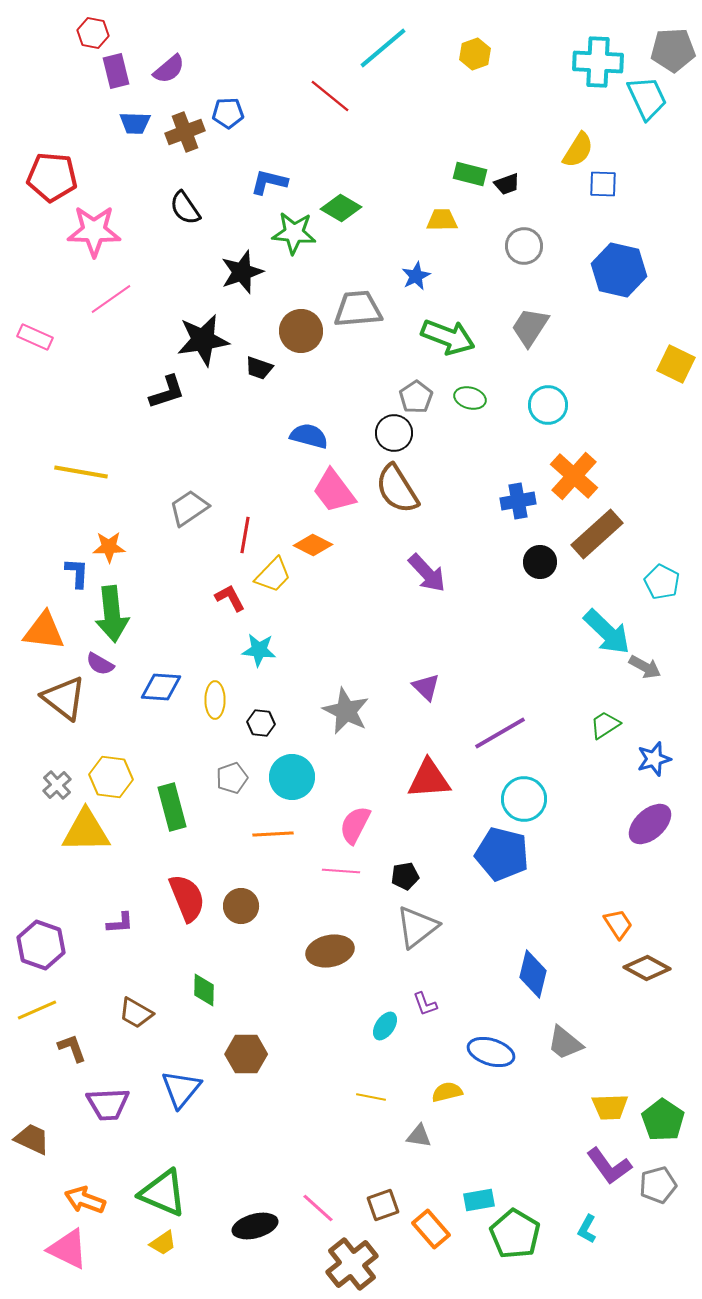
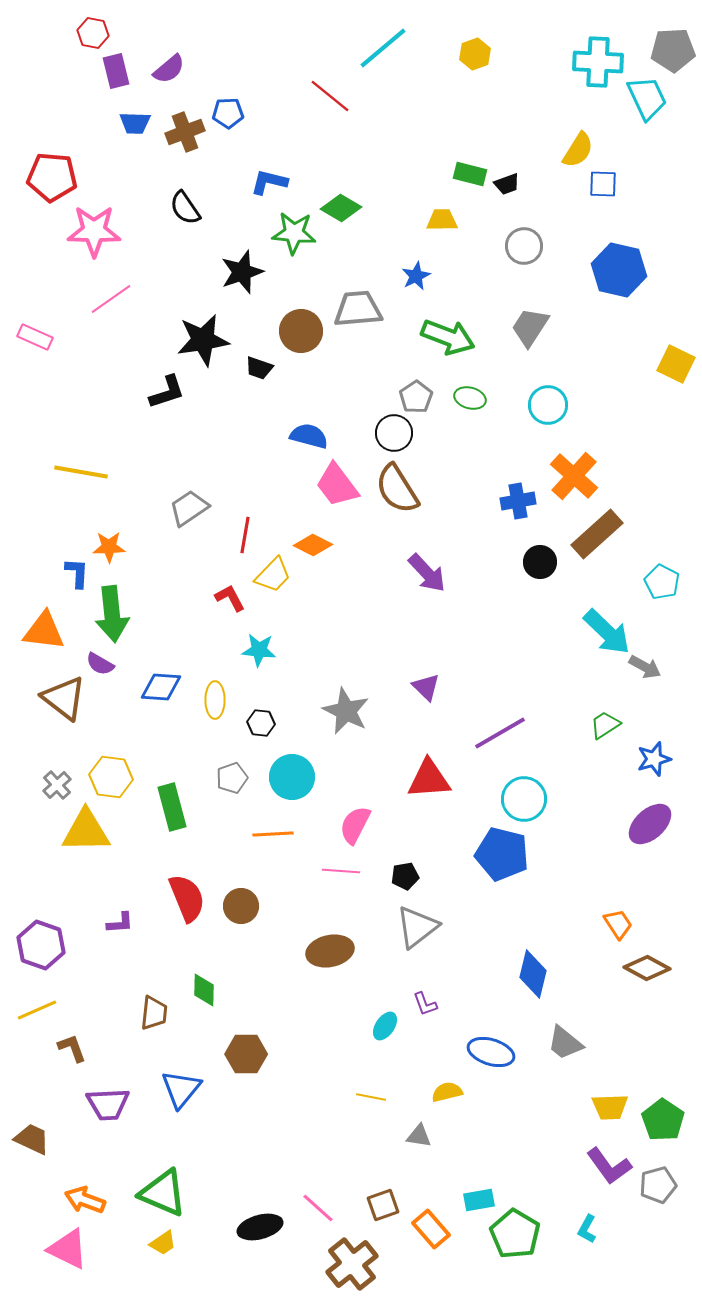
pink trapezoid at (334, 491): moved 3 px right, 6 px up
brown trapezoid at (136, 1013): moved 18 px right; rotated 114 degrees counterclockwise
black ellipse at (255, 1226): moved 5 px right, 1 px down
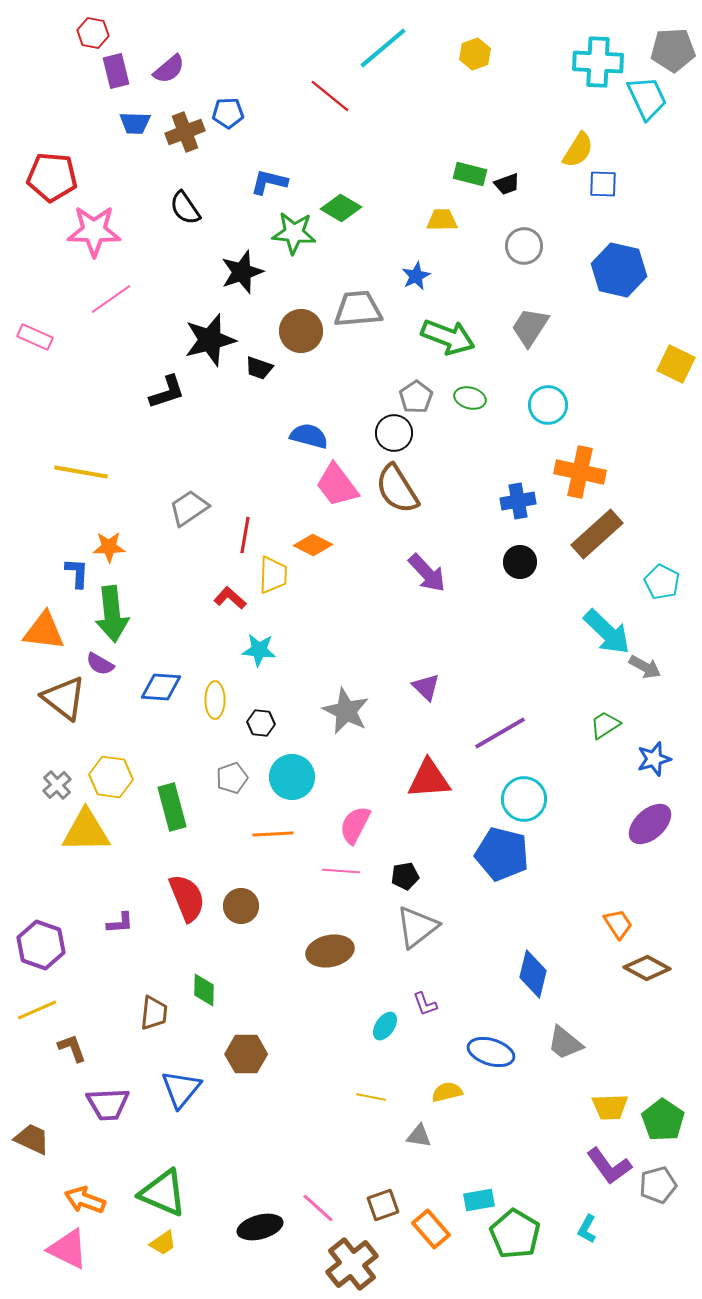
black star at (203, 340): moved 7 px right; rotated 6 degrees counterclockwise
orange cross at (574, 476): moved 6 px right, 4 px up; rotated 30 degrees counterclockwise
black circle at (540, 562): moved 20 px left
yellow trapezoid at (273, 575): rotated 42 degrees counterclockwise
red L-shape at (230, 598): rotated 20 degrees counterclockwise
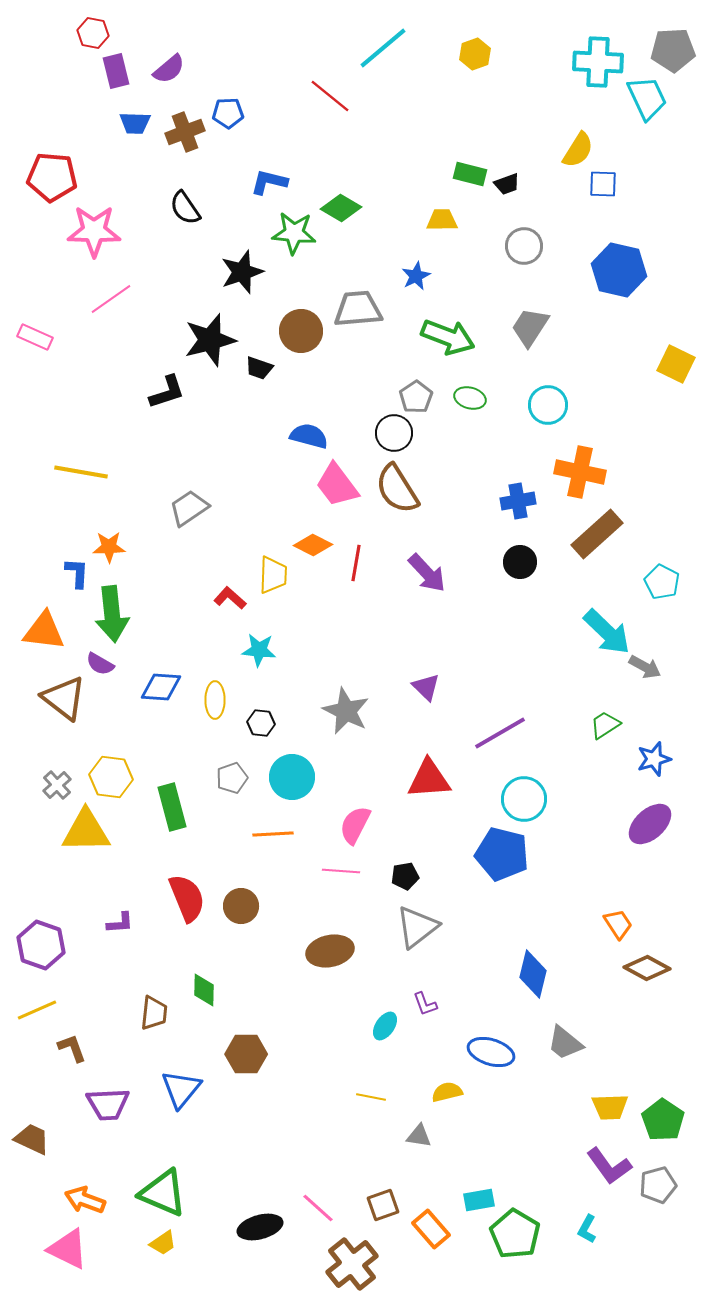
red line at (245, 535): moved 111 px right, 28 px down
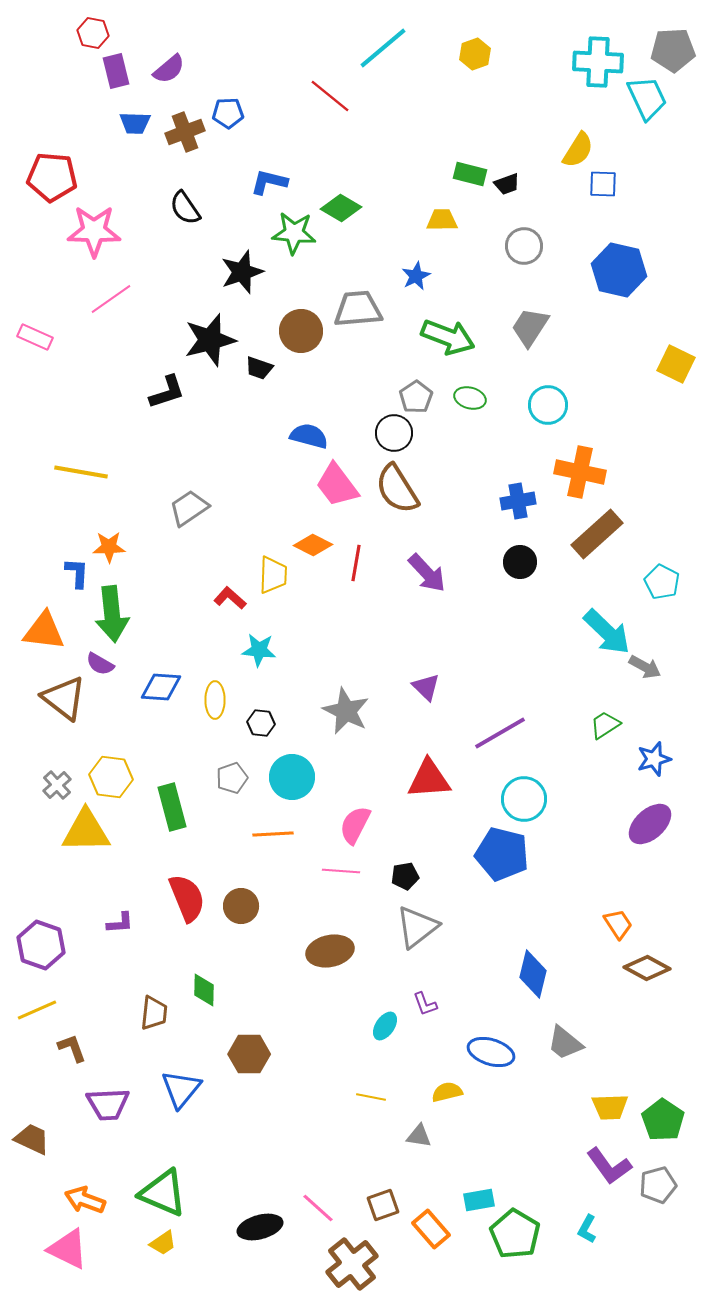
brown hexagon at (246, 1054): moved 3 px right
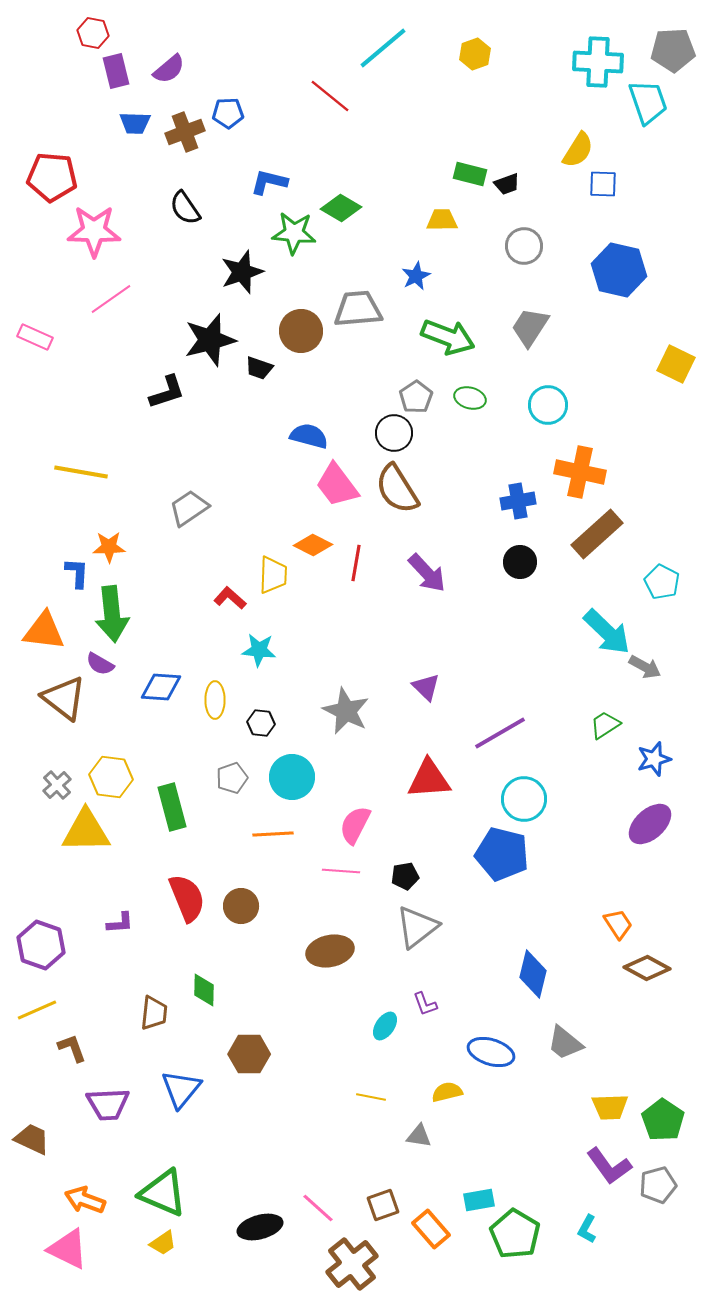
cyan trapezoid at (647, 98): moved 1 px right, 4 px down; rotated 6 degrees clockwise
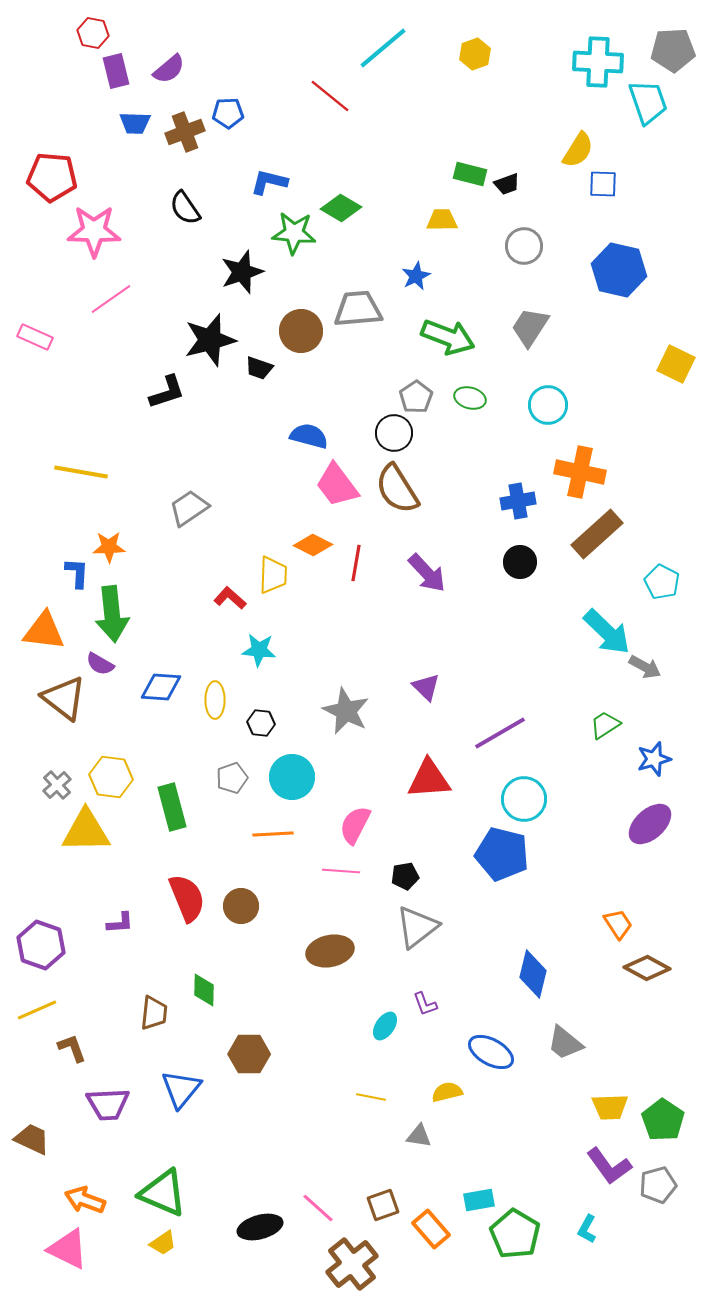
blue ellipse at (491, 1052): rotated 12 degrees clockwise
